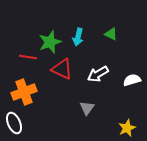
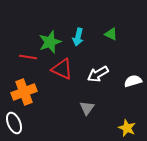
white semicircle: moved 1 px right, 1 px down
yellow star: rotated 24 degrees counterclockwise
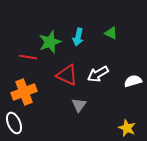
green triangle: moved 1 px up
red triangle: moved 5 px right, 6 px down
gray triangle: moved 8 px left, 3 px up
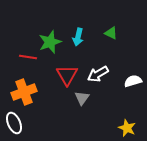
red triangle: rotated 35 degrees clockwise
gray triangle: moved 3 px right, 7 px up
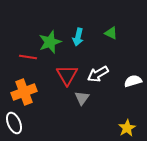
yellow star: rotated 18 degrees clockwise
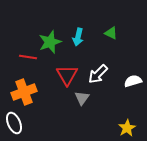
white arrow: rotated 15 degrees counterclockwise
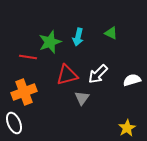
red triangle: rotated 45 degrees clockwise
white semicircle: moved 1 px left, 1 px up
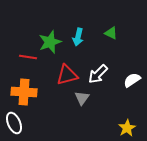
white semicircle: rotated 18 degrees counterclockwise
orange cross: rotated 25 degrees clockwise
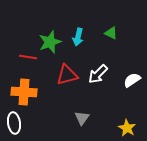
gray triangle: moved 20 px down
white ellipse: rotated 15 degrees clockwise
yellow star: rotated 12 degrees counterclockwise
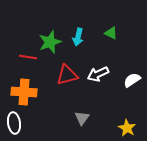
white arrow: rotated 20 degrees clockwise
